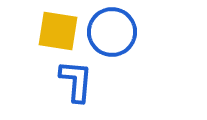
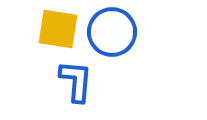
yellow square: moved 2 px up
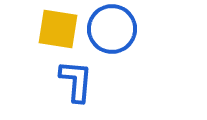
blue circle: moved 3 px up
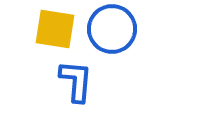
yellow square: moved 3 px left
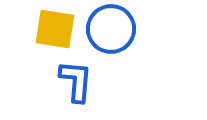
blue circle: moved 1 px left
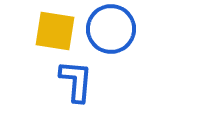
yellow square: moved 2 px down
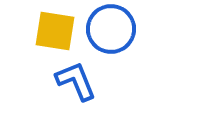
blue L-shape: rotated 27 degrees counterclockwise
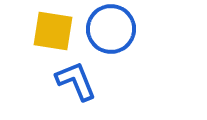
yellow square: moved 2 px left
